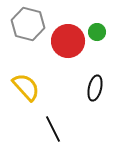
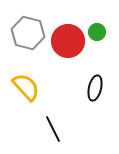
gray hexagon: moved 9 px down
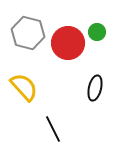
red circle: moved 2 px down
yellow semicircle: moved 2 px left
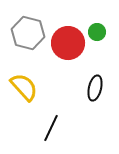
black line: moved 2 px left, 1 px up; rotated 52 degrees clockwise
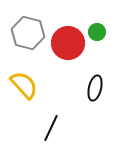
yellow semicircle: moved 2 px up
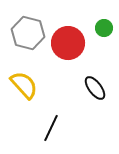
green circle: moved 7 px right, 4 px up
black ellipse: rotated 50 degrees counterclockwise
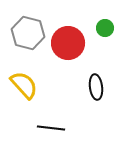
green circle: moved 1 px right
black ellipse: moved 1 px right, 1 px up; rotated 30 degrees clockwise
black line: rotated 72 degrees clockwise
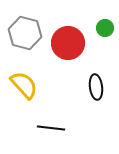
gray hexagon: moved 3 px left
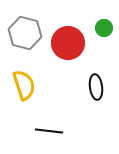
green circle: moved 1 px left
yellow semicircle: rotated 24 degrees clockwise
black line: moved 2 px left, 3 px down
